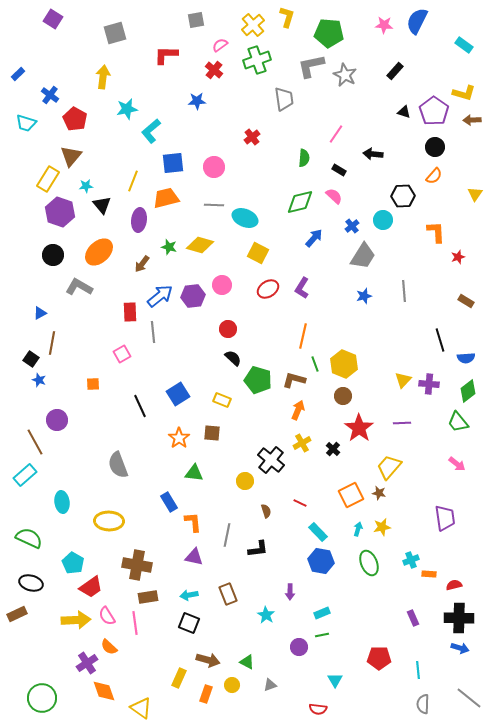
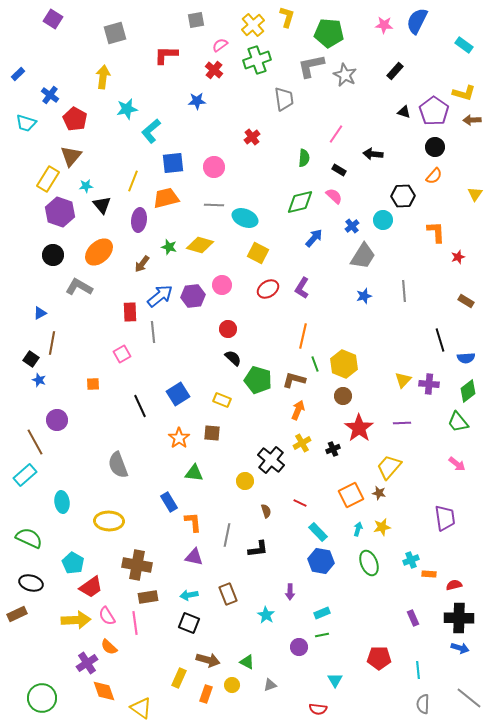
black cross at (333, 449): rotated 24 degrees clockwise
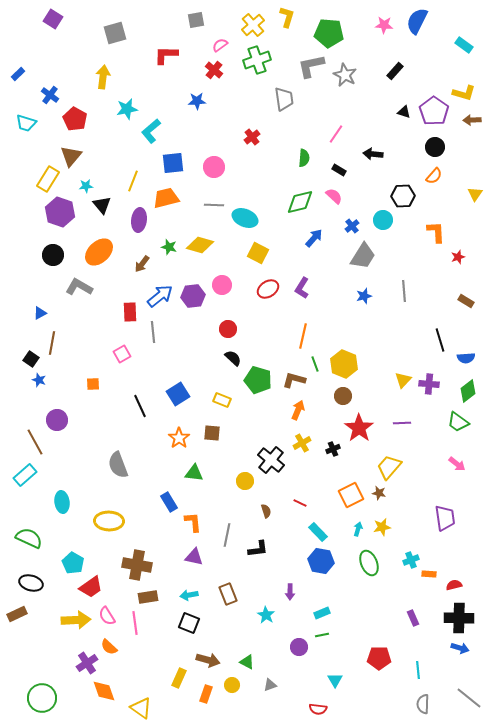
green trapezoid at (458, 422): rotated 15 degrees counterclockwise
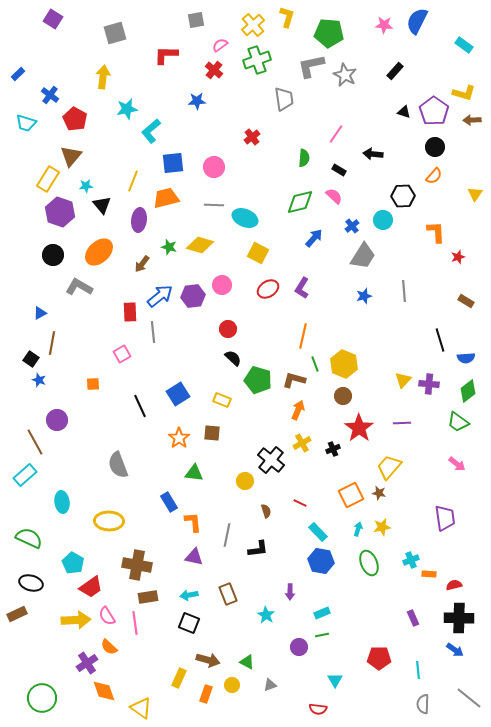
blue arrow at (460, 648): moved 5 px left, 2 px down; rotated 18 degrees clockwise
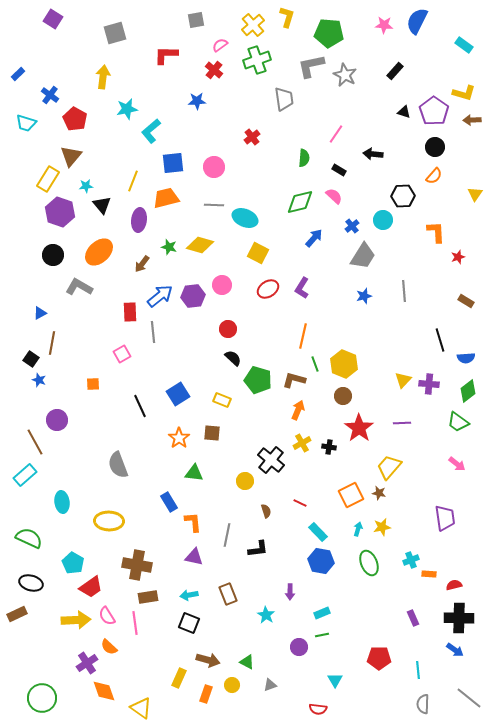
black cross at (333, 449): moved 4 px left, 2 px up; rotated 32 degrees clockwise
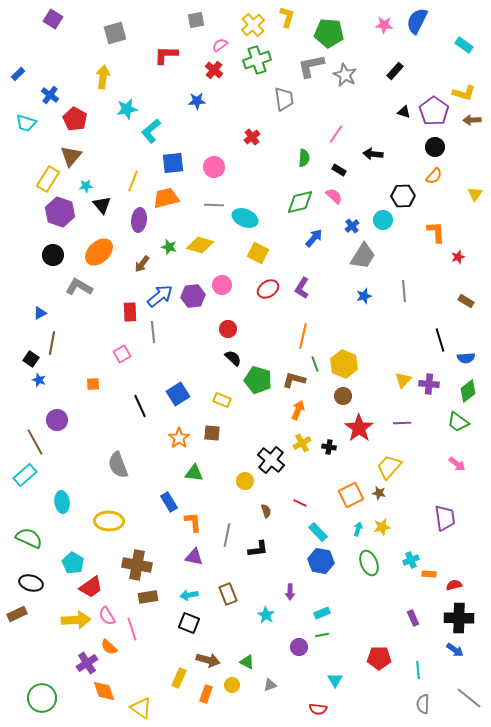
pink line at (135, 623): moved 3 px left, 6 px down; rotated 10 degrees counterclockwise
